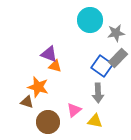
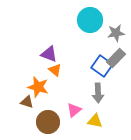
gray rectangle: moved 2 px left
orange triangle: moved 4 px down; rotated 24 degrees clockwise
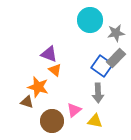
brown circle: moved 4 px right, 1 px up
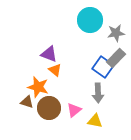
blue square: moved 1 px right, 1 px down
brown circle: moved 3 px left, 13 px up
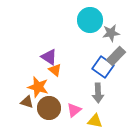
gray star: moved 5 px left
purple triangle: moved 3 px down; rotated 12 degrees clockwise
gray rectangle: moved 2 px up
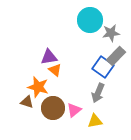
purple triangle: rotated 42 degrees counterclockwise
gray arrow: rotated 24 degrees clockwise
brown circle: moved 4 px right
yellow triangle: rotated 21 degrees counterclockwise
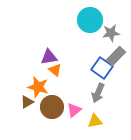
blue square: moved 1 px left, 1 px down
brown triangle: rotated 48 degrees counterclockwise
brown circle: moved 1 px left, 1 px up
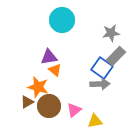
cyan circle: moved 28 px left
gray arrow: moved 2 px right, 9 px up; rotated 114 degrees counterclockwise
brown circle: moved 3 px left, 1 px up
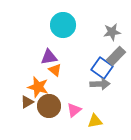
cyan circle: moved 1 px right, 5 px down
gray star: moved 1 px right, 1 px up
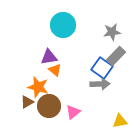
pink triangle: moved 1 px left, 2 px down
yellow triangle: moved 25 px right
